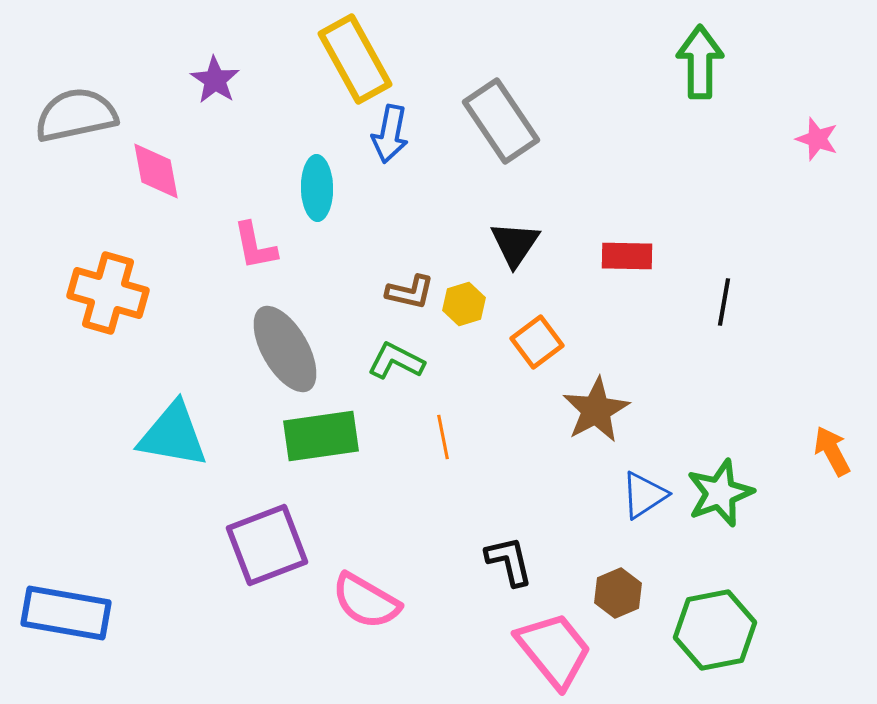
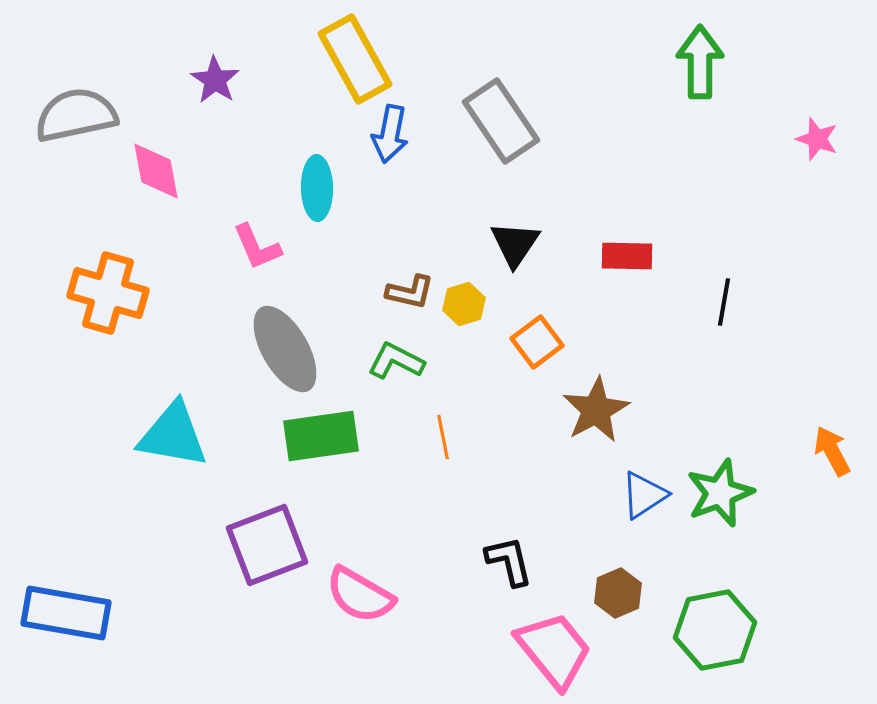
pink L-shape: moved 2 px right, 1 px down; rotated 12 degrees counterclockwise
pink semicircle: moved 6 px left, 6 px up
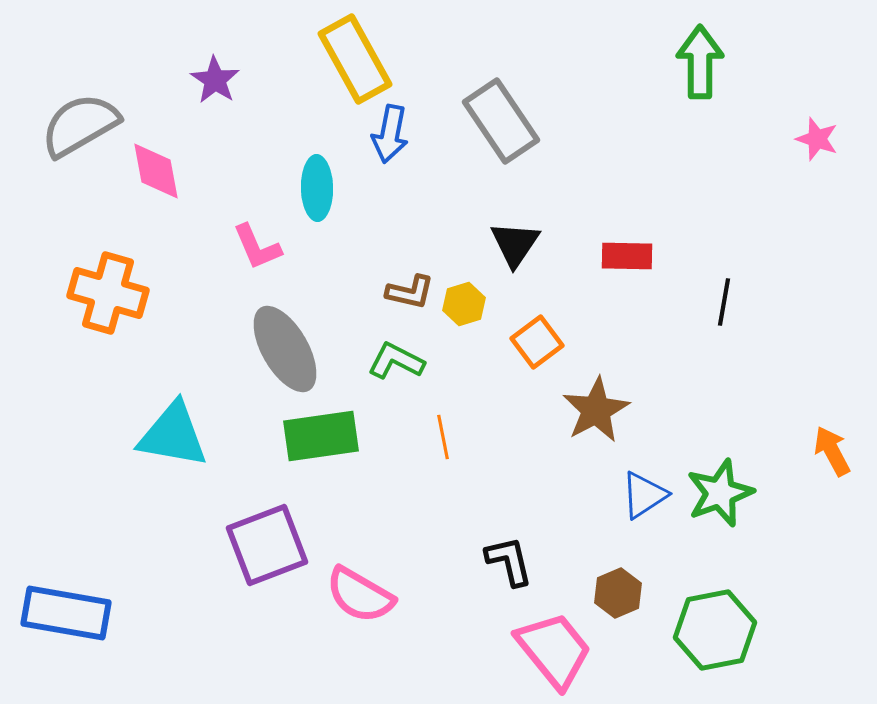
gray semicircle: moved 4 px right, 10 px down; rotated 18 degrees counterclockwise
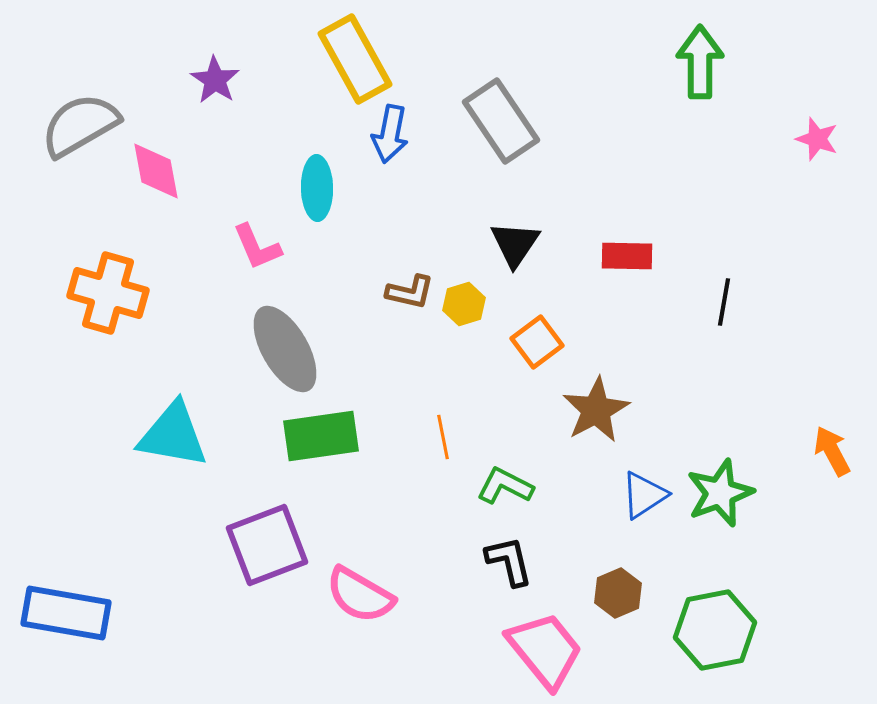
green L-shape: moved 109 px right, 125 px down
pink trapezoid: moved 9 px left
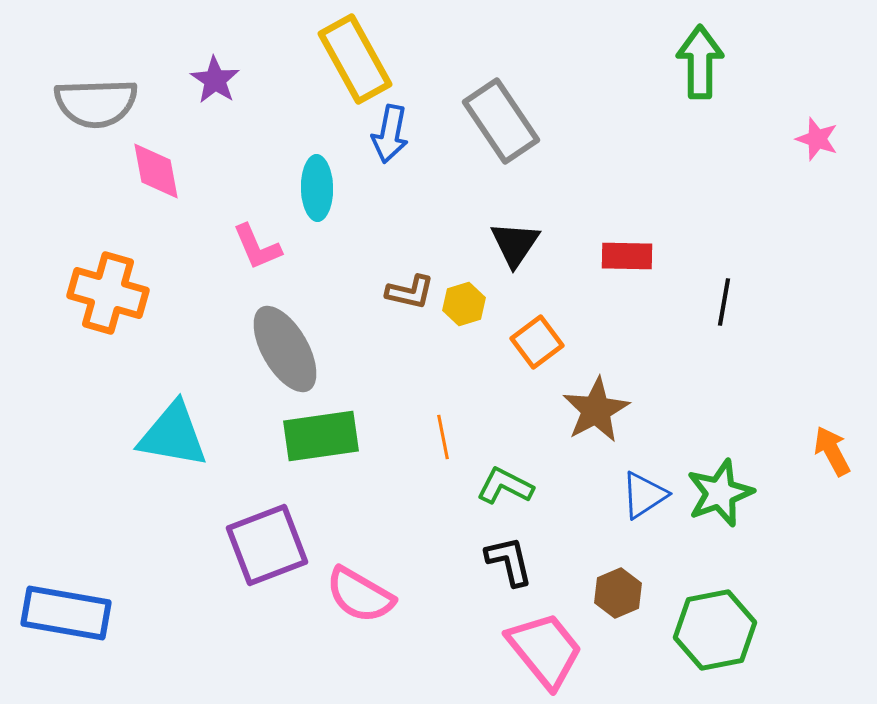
gray semicircle: moved 16 px right, 22 px up; rotated 152 degrees counterclockwise
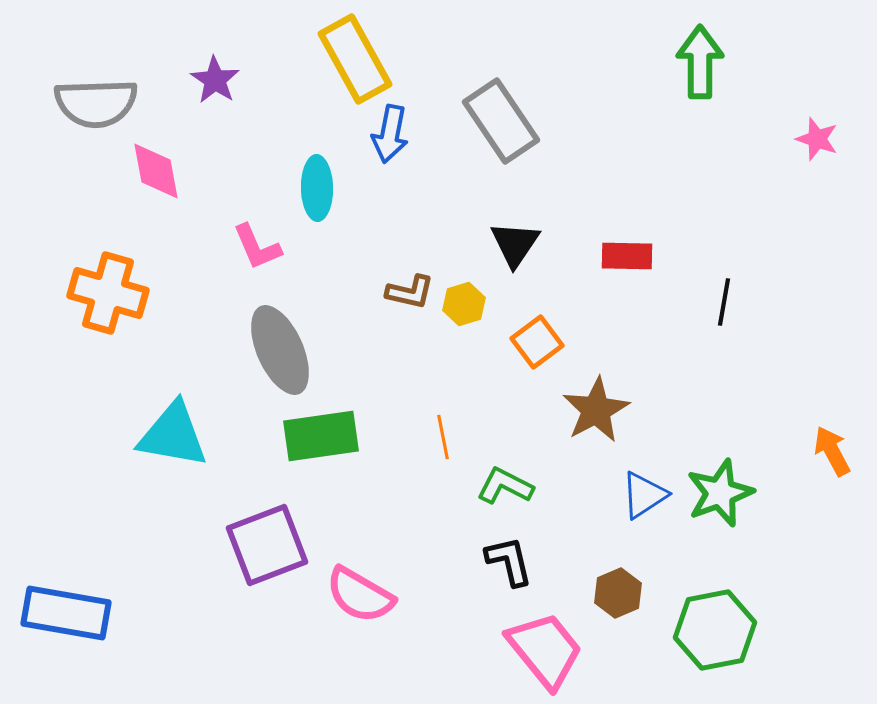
gray ellipse: moved 5 px left, 1 px down; rotated 6 degrees clockwise
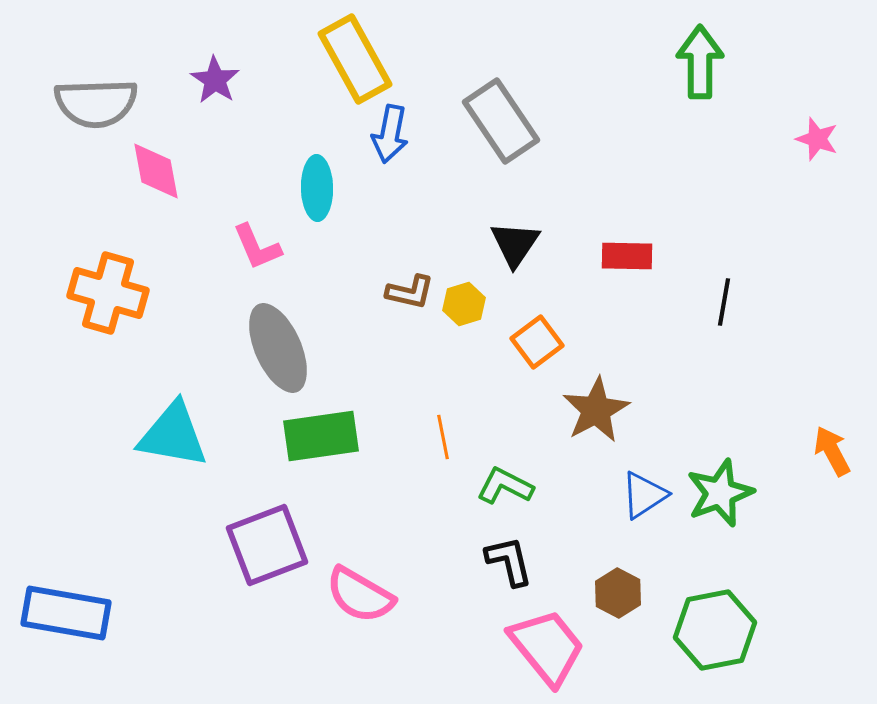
gray ellipse: moved 2 px left, 2 px up
brown hexagon: rotated 9 degrees counterclockwise
pink trapezoid: moved 2 px right, 3 px up
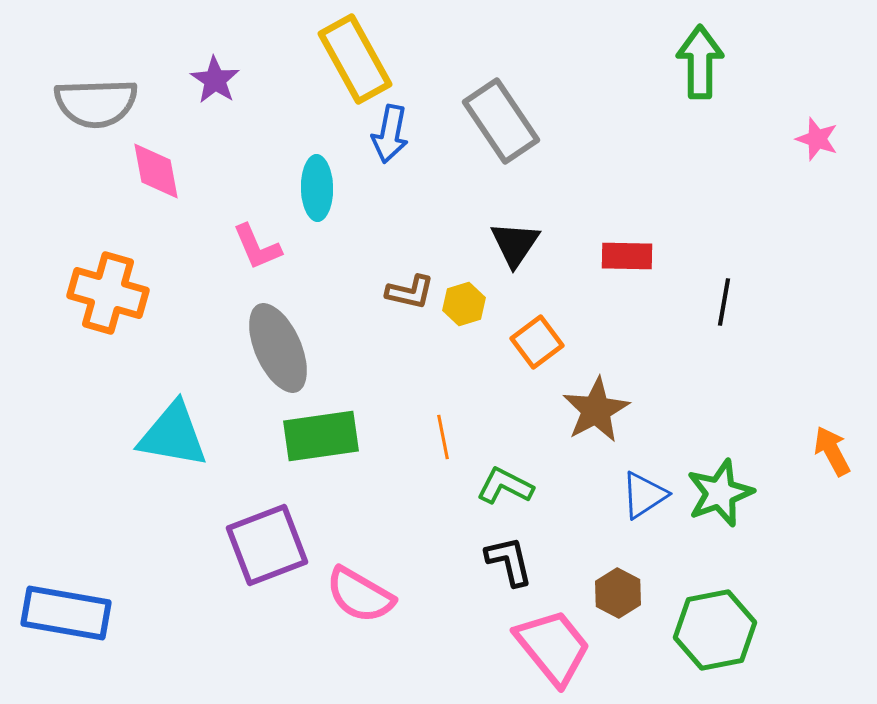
pink trapezoid: moved 6 px right
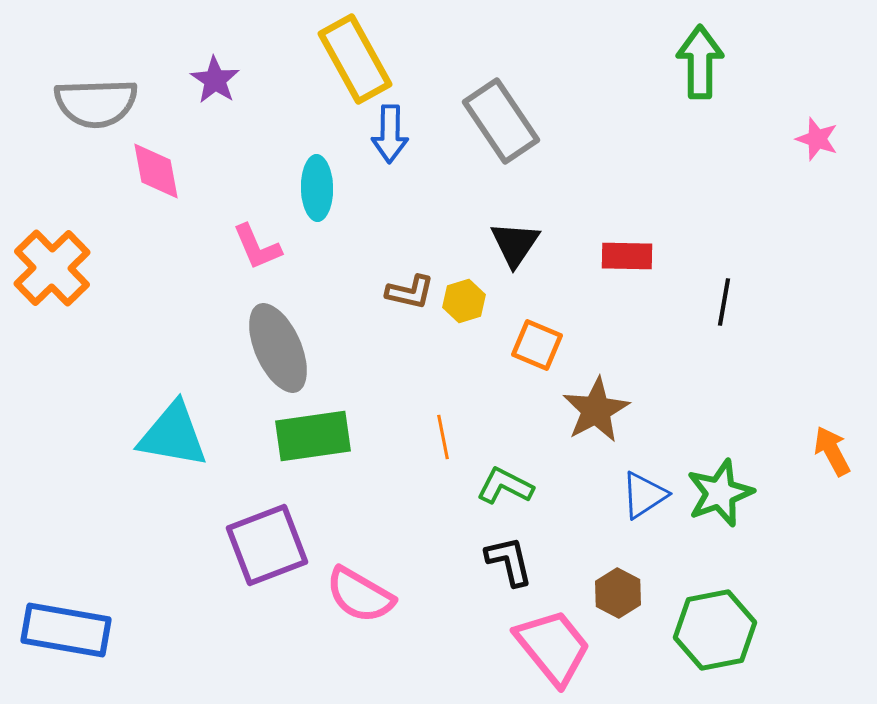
blue arrow: rotated 10 degrees counterclockwise
orange cross: moved 56 px left, 25 px up; rotated 30 degrees clockwise
yellow hexagon: moved 3 px up
orange square: moved 3 px down; rotated 30 degrees counterclockwise
green rectangle: moved 8 px left
blue rectangle: moved 17 px down
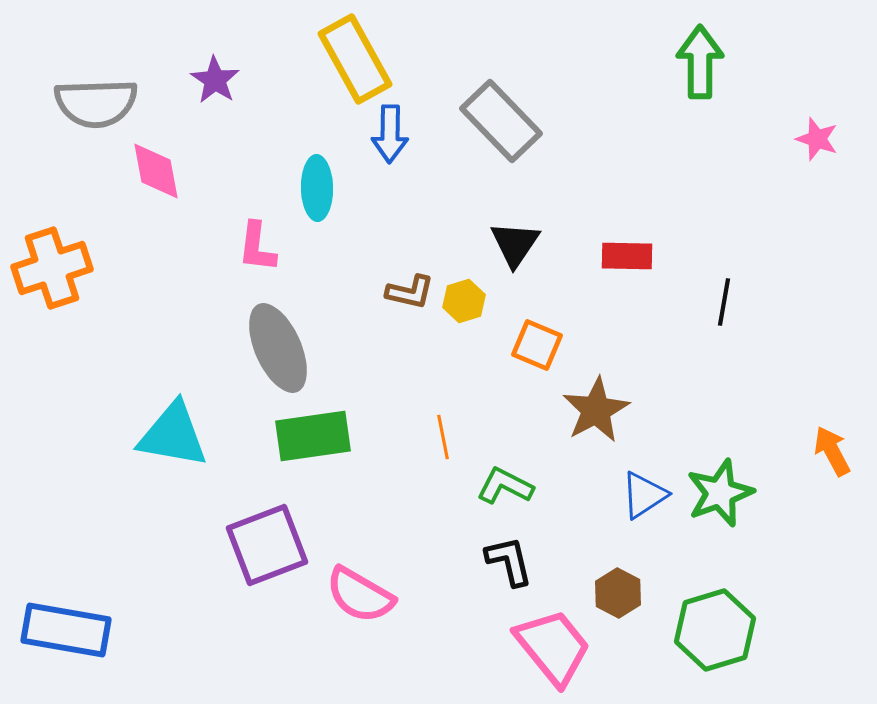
gray rectangle: rotated 10 degrees counterclockwise
pink L-shape: rotated 30 degrees clockwise
orange cross: rotated 26 degrees clockwise
green hexagon: rotated 6 degrees counterclockwise
